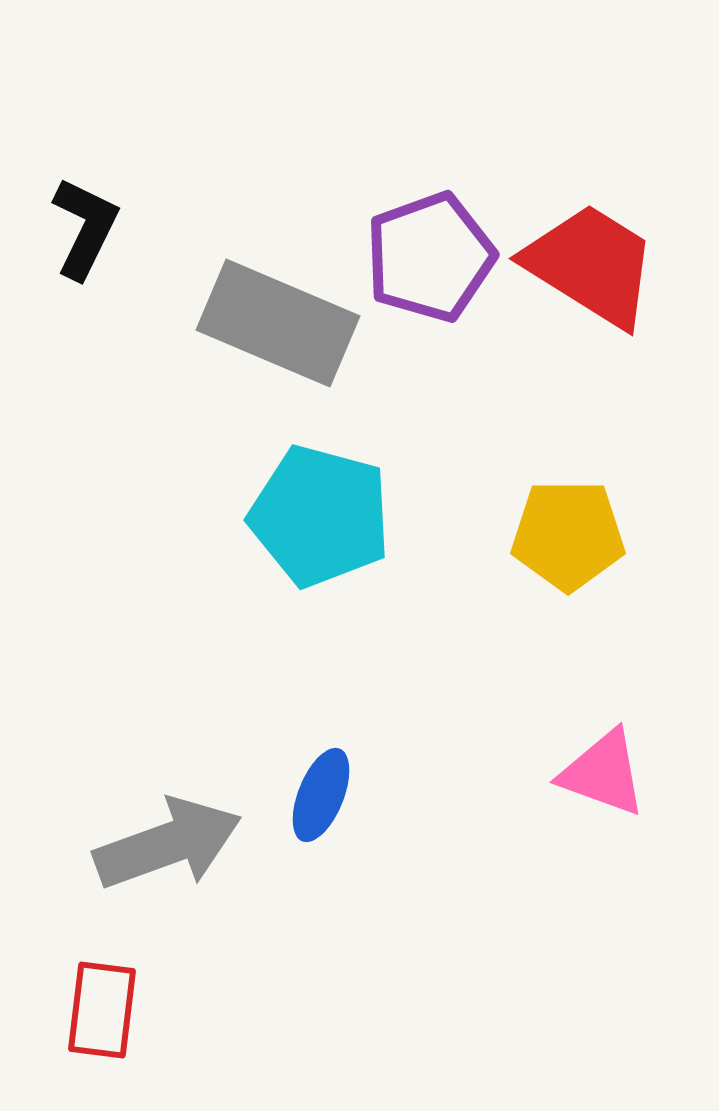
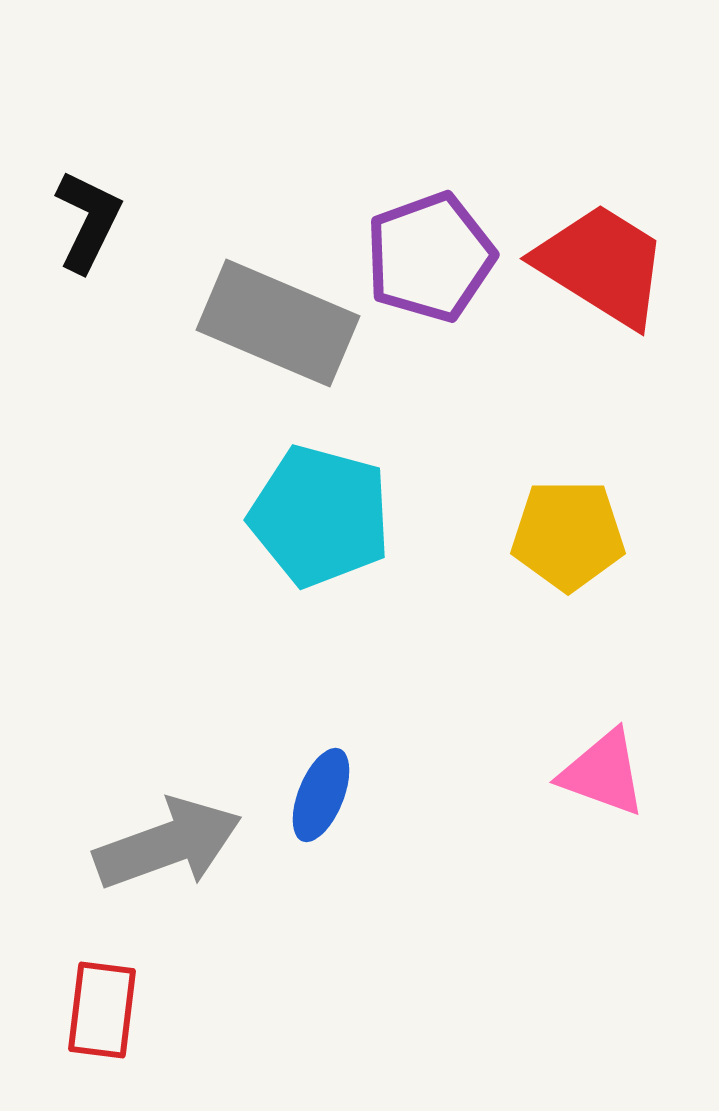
black L-shape: moved 3 px right, 7 px up
red trapezoid: moved 11 px right
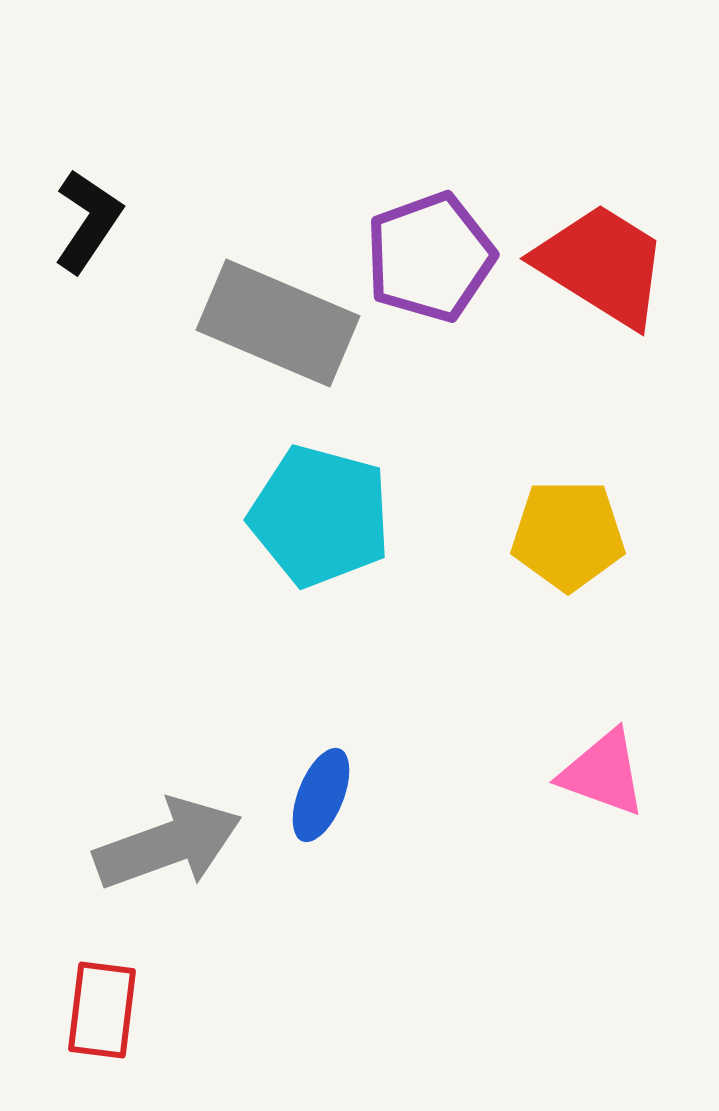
black L-shape: rotated 8 degrees clockwise
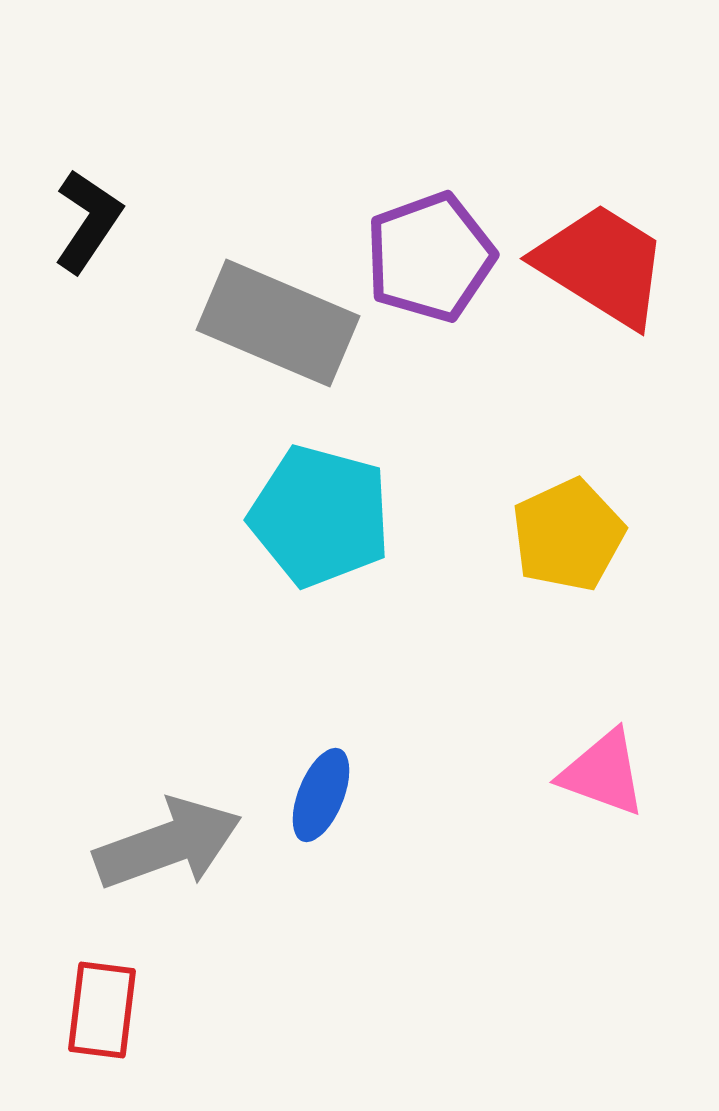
yellow pentagon: rotated 25 degrees counterclockwise
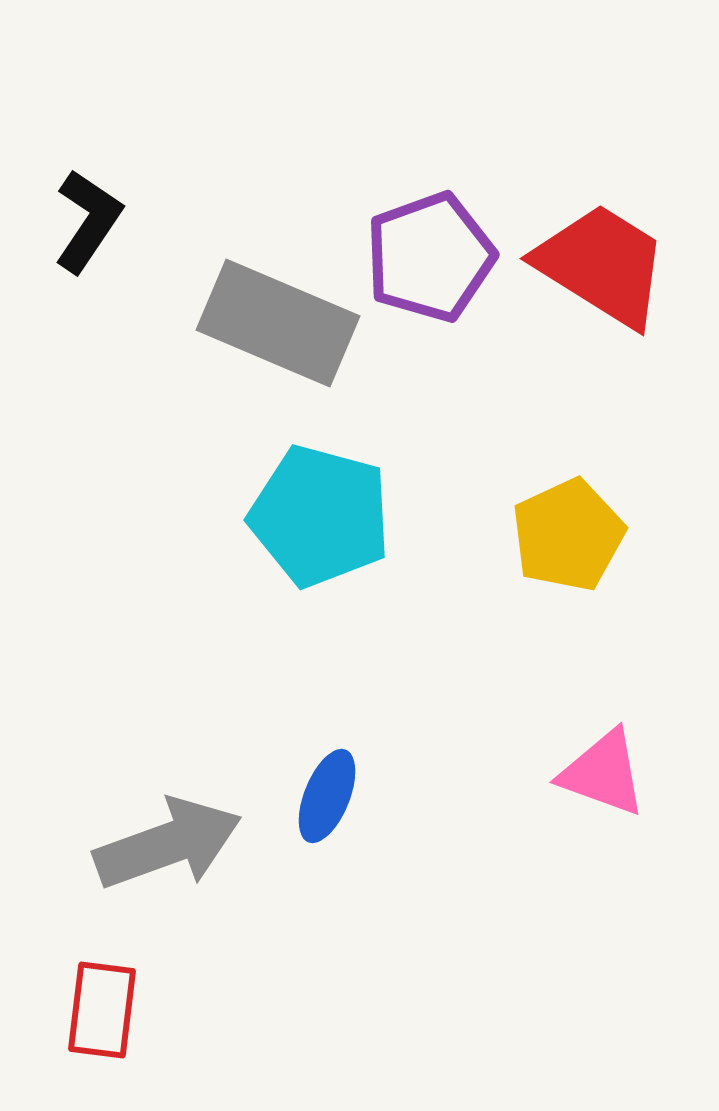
blue ellipse: moved 6 px right, 1 px down
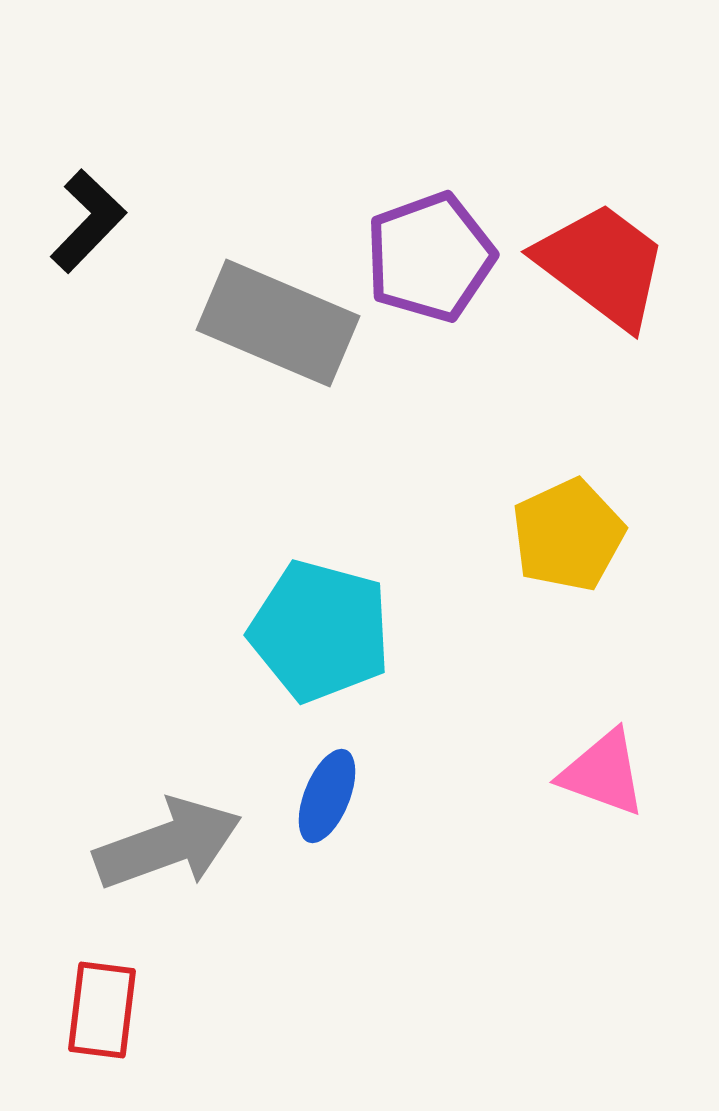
black L-shape: rotated 10 degrees clockwise
red trapezoid: rotated 5 degrees clockwise
cyan pentagon: moved 115 px down
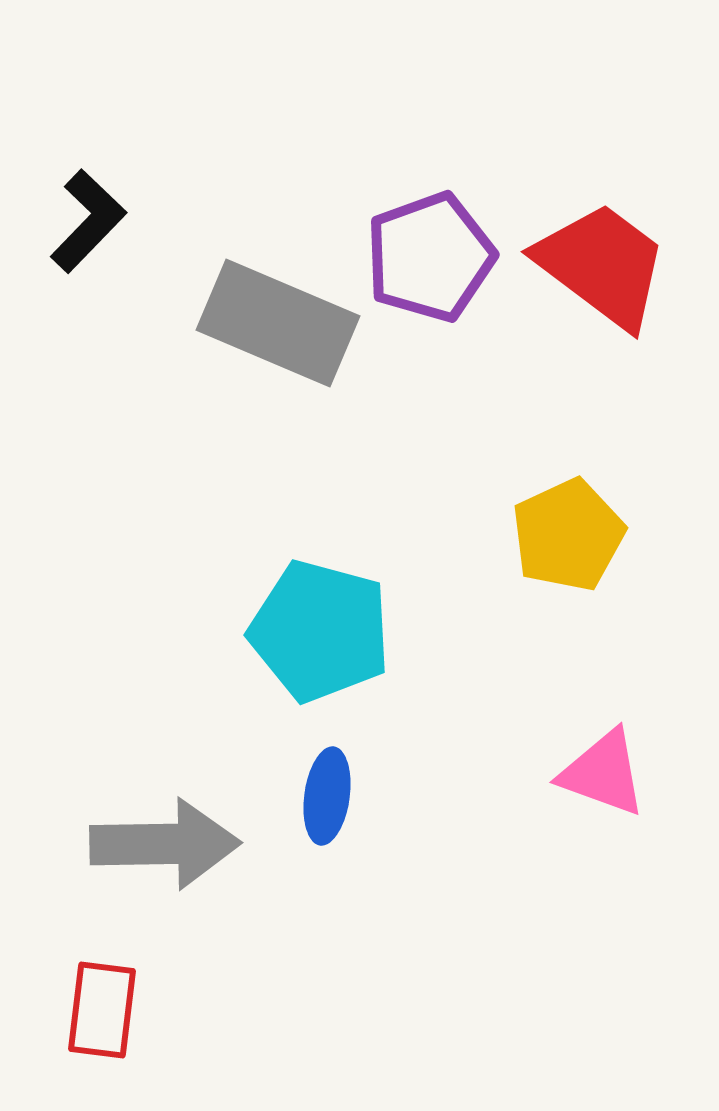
blue ellipse: rotated 14 degrees counterclockwise
gray arrow: moved 3 px left; rotated 19 degrees clockwise
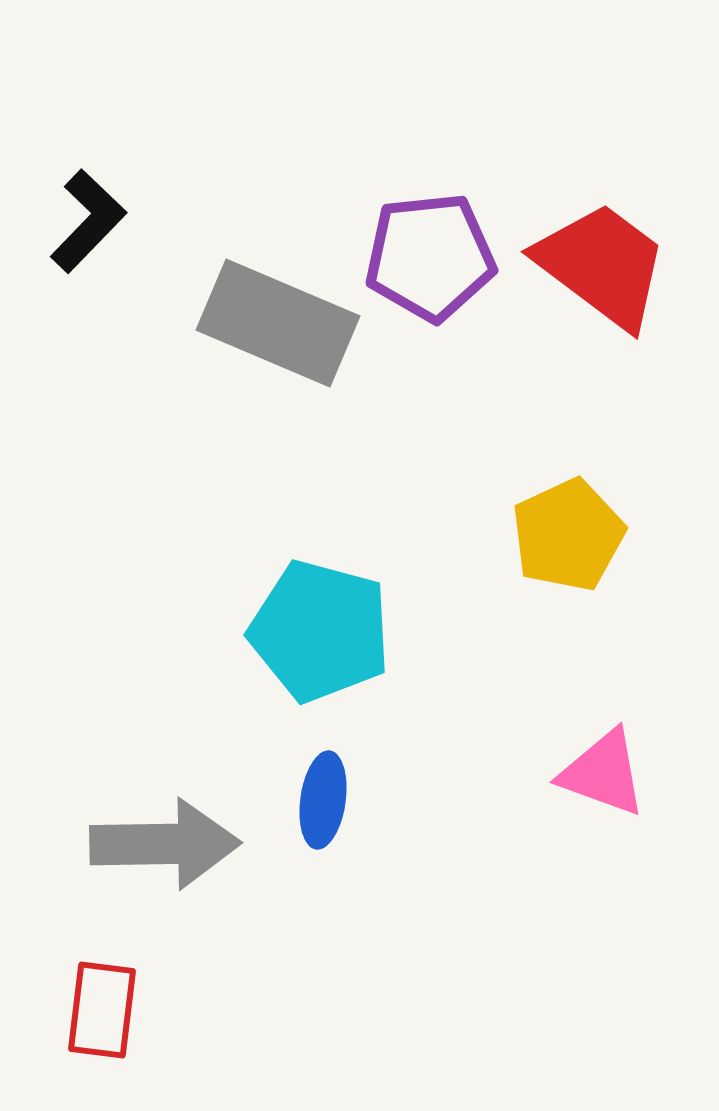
purple pentagon: rotated 14 degrees clockwise
blue ellipse: moved 4 px left, 4 px down
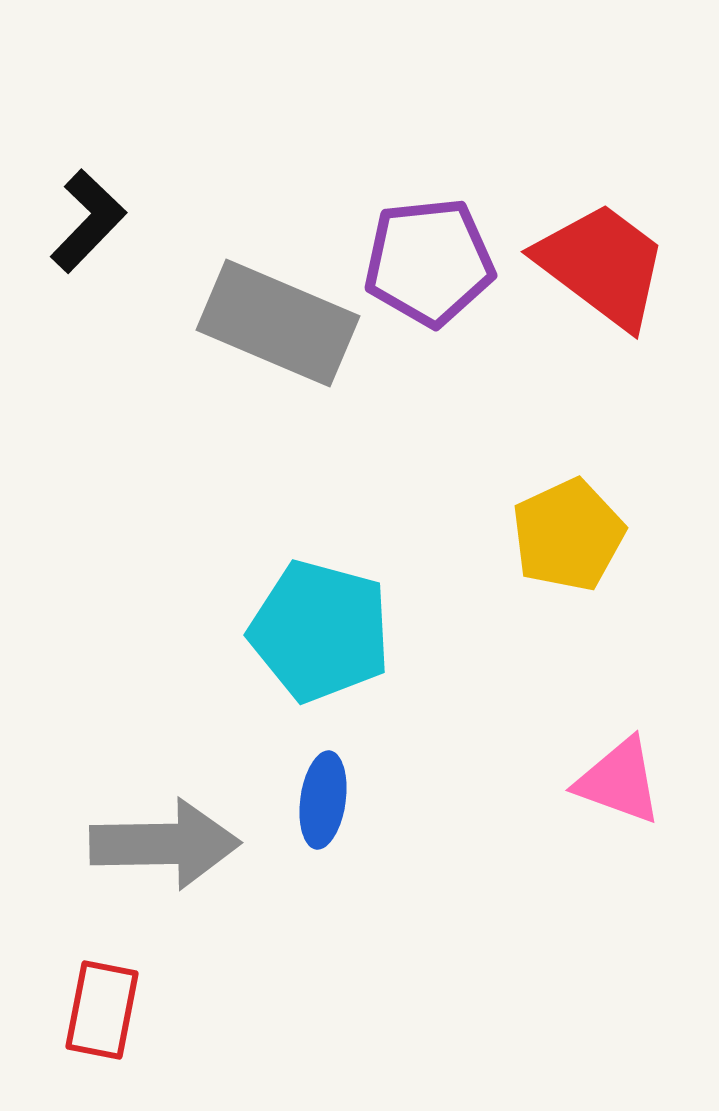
purple pentagon: moved 1 px left, 5 px down
pink triangle: moved 16 px right, 8 px down
red rectangle: rotated 4 degrees clockwise
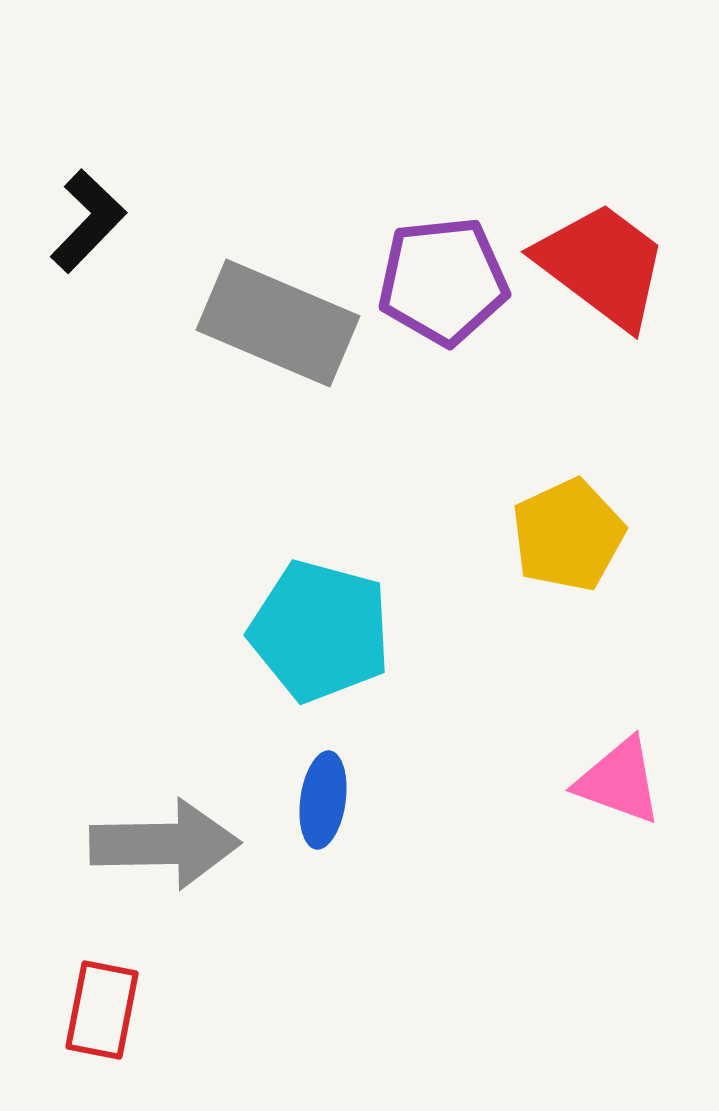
purple pentagon: moved 14 px right, 19 px down
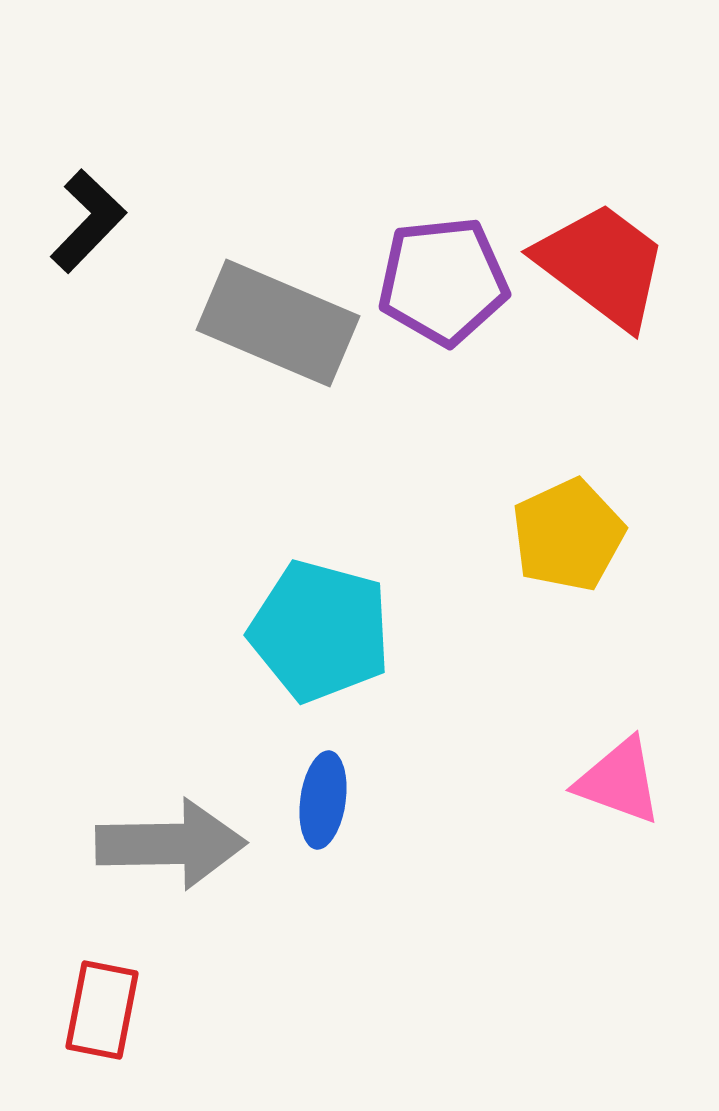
gray arrow: moved 6 px right
